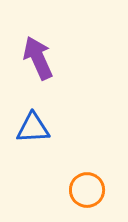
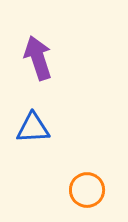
purple arrow: rotated 6 degrees clockwise
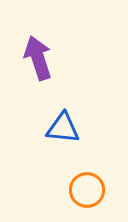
blue triangle: moved 30 px right; rotated 9 degrees clockwise
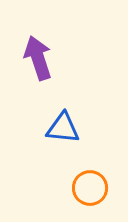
orange circle: moved 3 px right, 2 px up
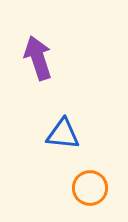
blue triangle: moved 6 px down
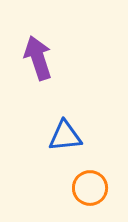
blue triangle: moved 2 px right, 2 px down; rotated 12 degrees counterclockwise
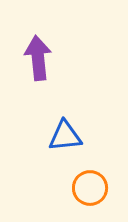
purple arrow: rotated 12 degrees clockwise
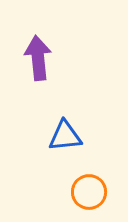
orange circle: moved 1 px left, 4 px down
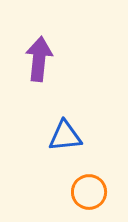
purple arrow: moved 1 px right, 1 px down; rotated 12 degrees clockwise
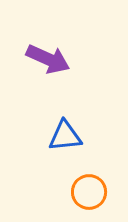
purple arrow: moved 9 px right; rotated 108 degrees clockwise
